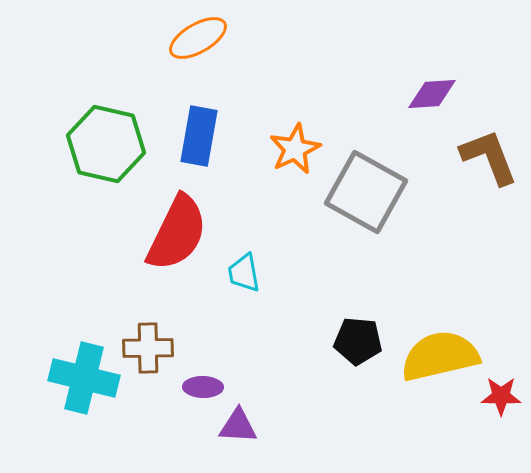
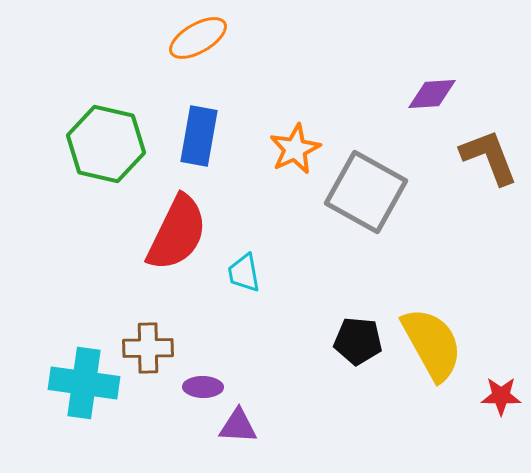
yellow semicircle: moved 8 px left, 12 px up; rotated 74 degrees clockwise
cyan cross: moved 5 px down; rotated 6 degrees counterclockwise
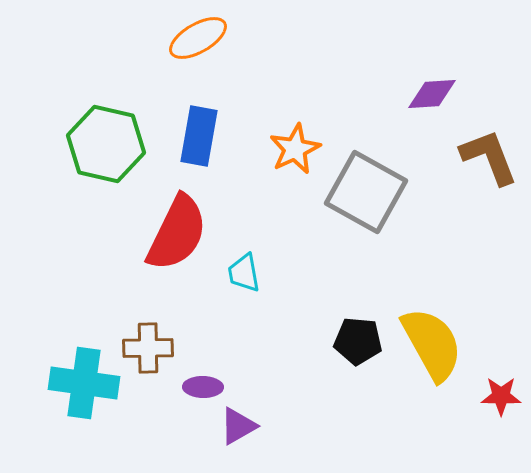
purple triangle: rotated 33 degrees counterclockwise
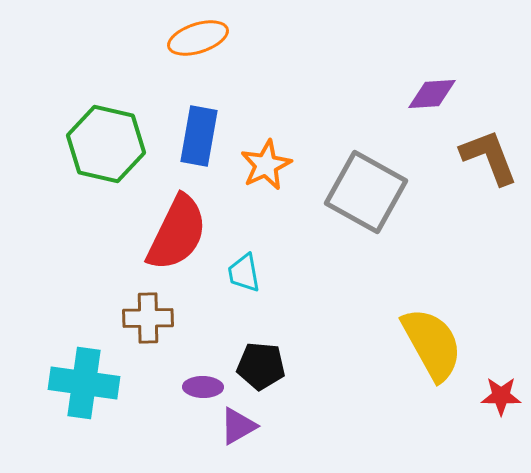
orange ellipse: rotated 12 degrees clockwise
orange star: moved 29 px left, 16 px down
black pentagon: moved 97 px left, 25 px down
brown cross: moved 30 px up
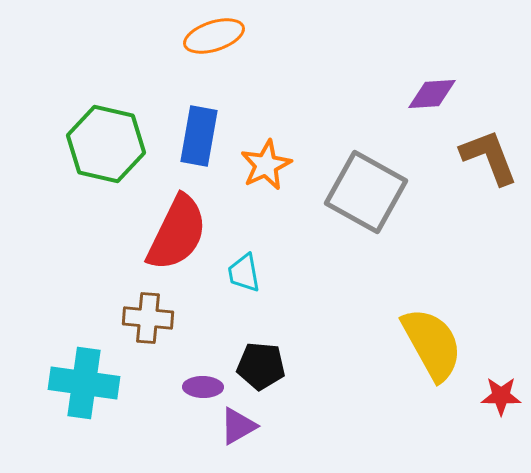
orange ellipse: moved 16 px right, 2 px up
brown cross: rotated 6 degrees clockwise
